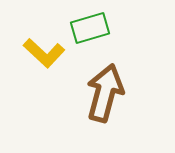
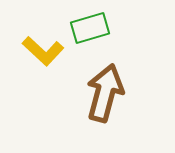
yellow L-shape: moved 1 px left, 2 px up
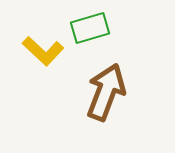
brown arrow: moved 1 px right, 1 px up; rotated 6 degrees clockwise
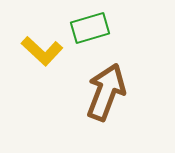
yellow L-shape: moved 1 px left
